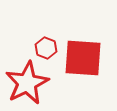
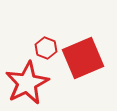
red square: rotated 27 degrees counterclockwise
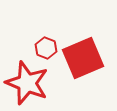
red star: rotated 24 degrees counterclockwise
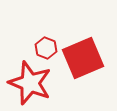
red star: moved 3 px right
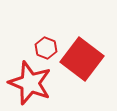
red square: moved 1 px left, 1 px down; rotated 30 degrees counterclockwise
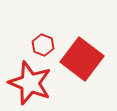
red hexagon: moved 3 px left, 3 px up
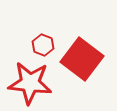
red star: rotated 15 degrees counterclockwise
